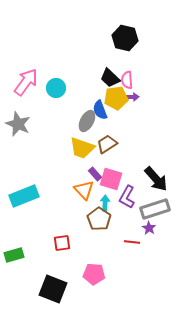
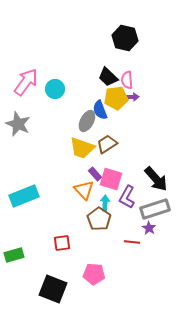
black trapezoid: moved 2 px left, 1 px up
cyan circle: moved 1 px left, 1 px down
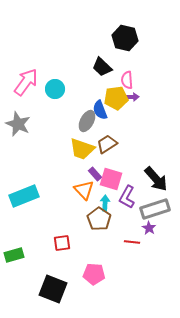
black trapezoid: moved 6 px left, 10 px up
yellow trapezoid: moved 1 px down
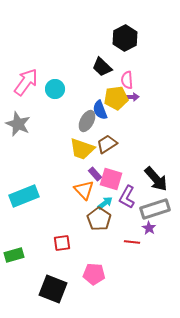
black hexagon: rotated 20 degrees clockwise
cyan arrow: rotated 49 degrees clockwise
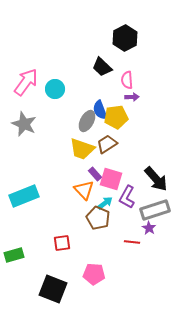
yellow pentagon: moved 19 px down
gray star: moved 6 px right
gray rectangle: moved 1 px down
brown pentagon: moved 1 px left, 1 px up; rotated 10 degrees counterclockwise
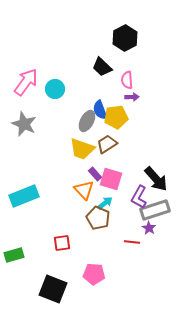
purple L-shape: moved 12 px right
